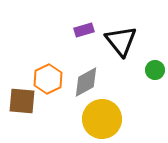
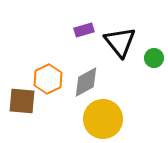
black triangle: moved 1 px left, 1 px down
green circle: moved 1 px left, 12 px up
yellow circle: moved 1 px right
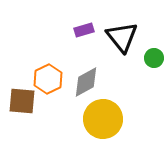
black triangle: moved 2 px right, 5 px up
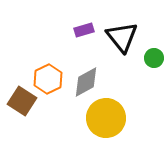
brown square: rotated 28 degrees clockwise
yellow circle: moved 3 px right, 1 px up
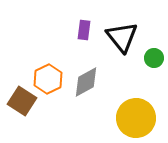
purple rectangle: rotated 66 degrees counterclockwise
yellow circle: moved 30 px right
